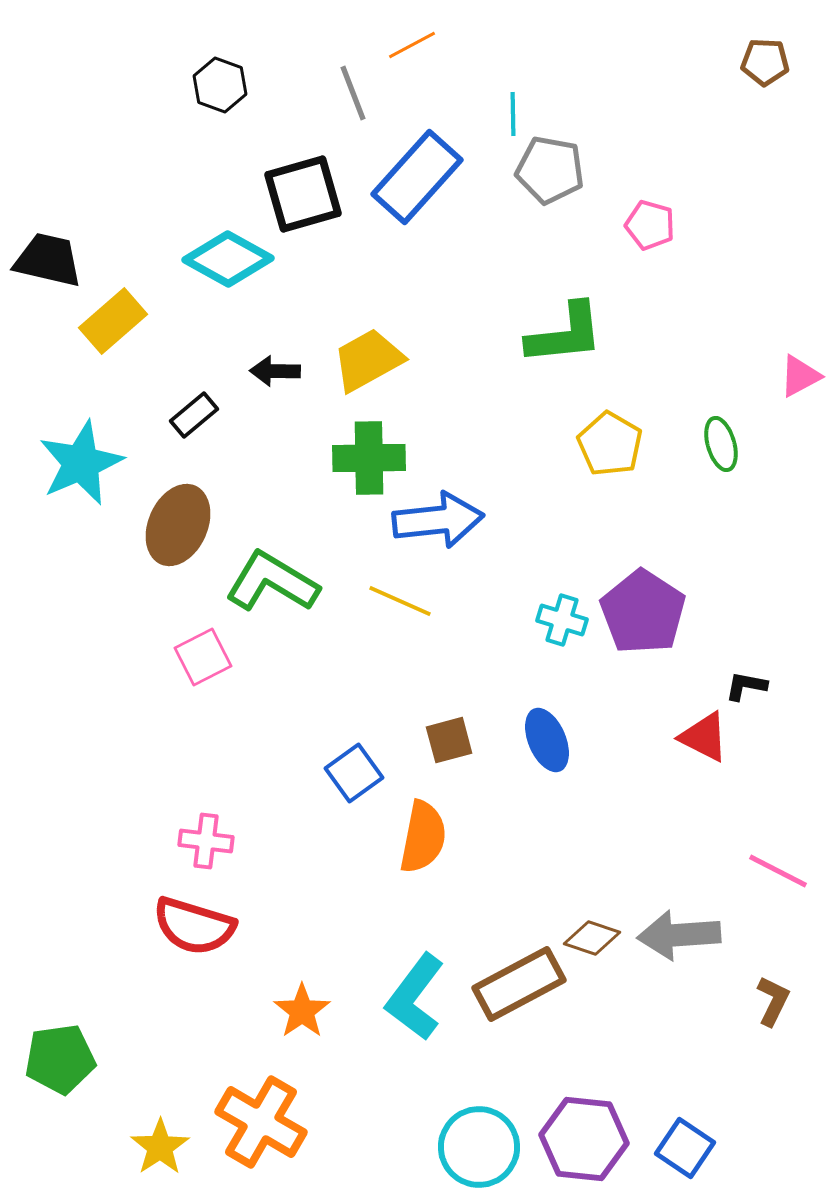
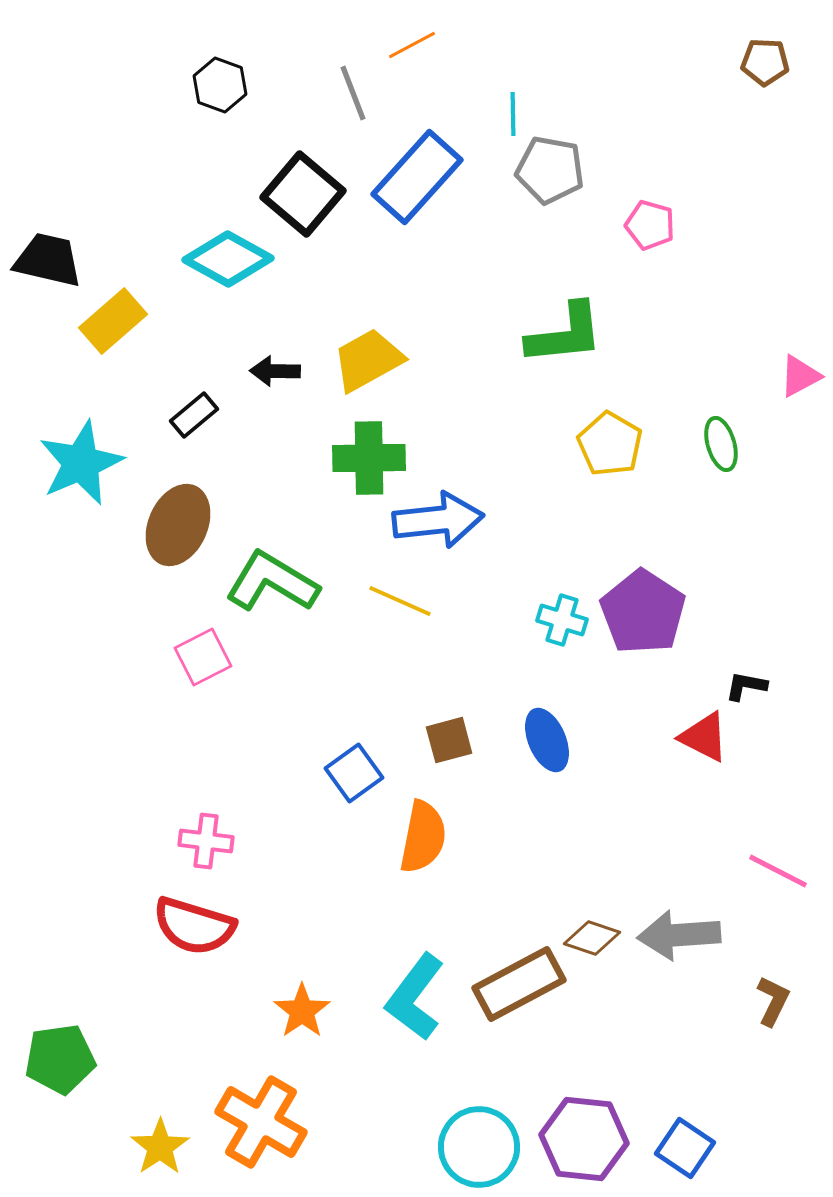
black square at (303, 194): rotated 34 degrees counterclockwise
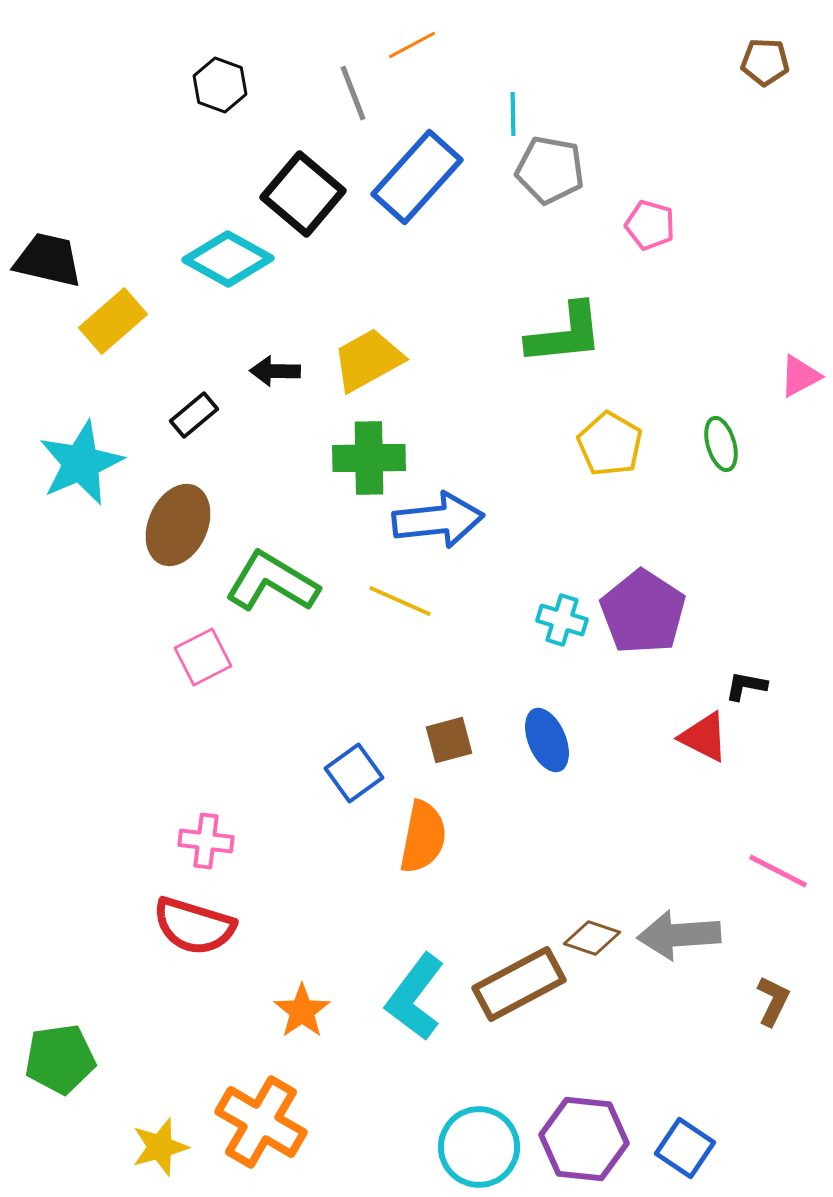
yellow star at (160, 1147): rotated 18 degrees clockwise
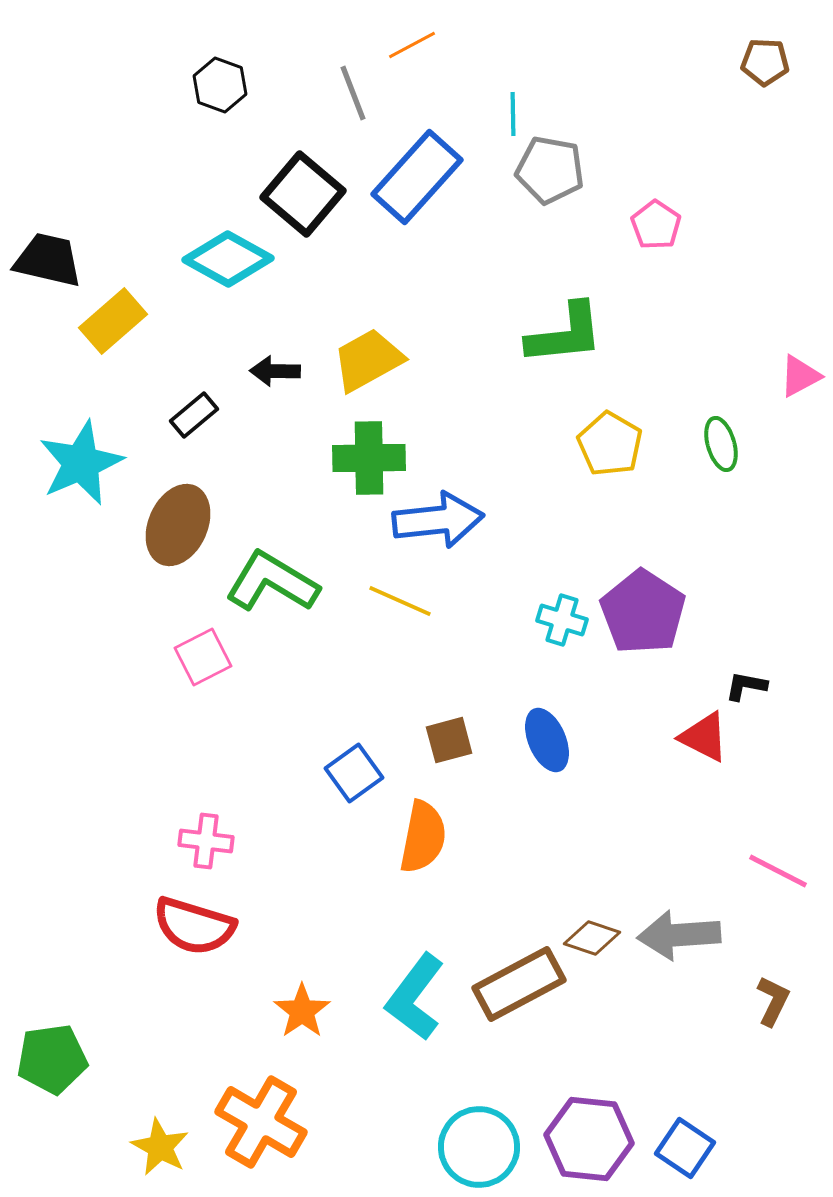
pink pentagon at (650, 225): moved 6 px right; rotated 18 degrees clockwise
green pentagon at (60, 1059): moved 8 px left
purple hexagon at (584, 1139): moved 5 px right
yellow star at (160, 1147): rotated 28 degrees counterclockwise
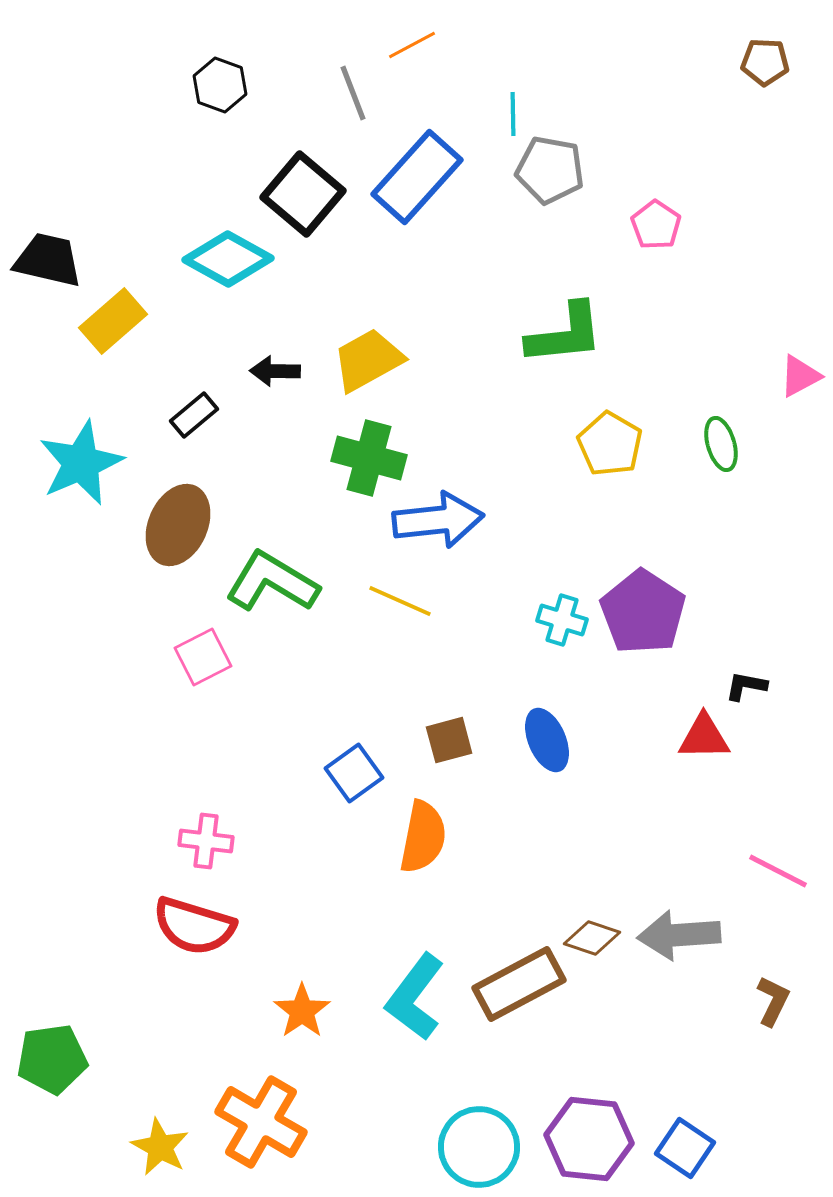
green cross at (369, 458): rotated 16 degrees clockwise
red triangle at (704, 737): rotated 28 degrees counterclockwise
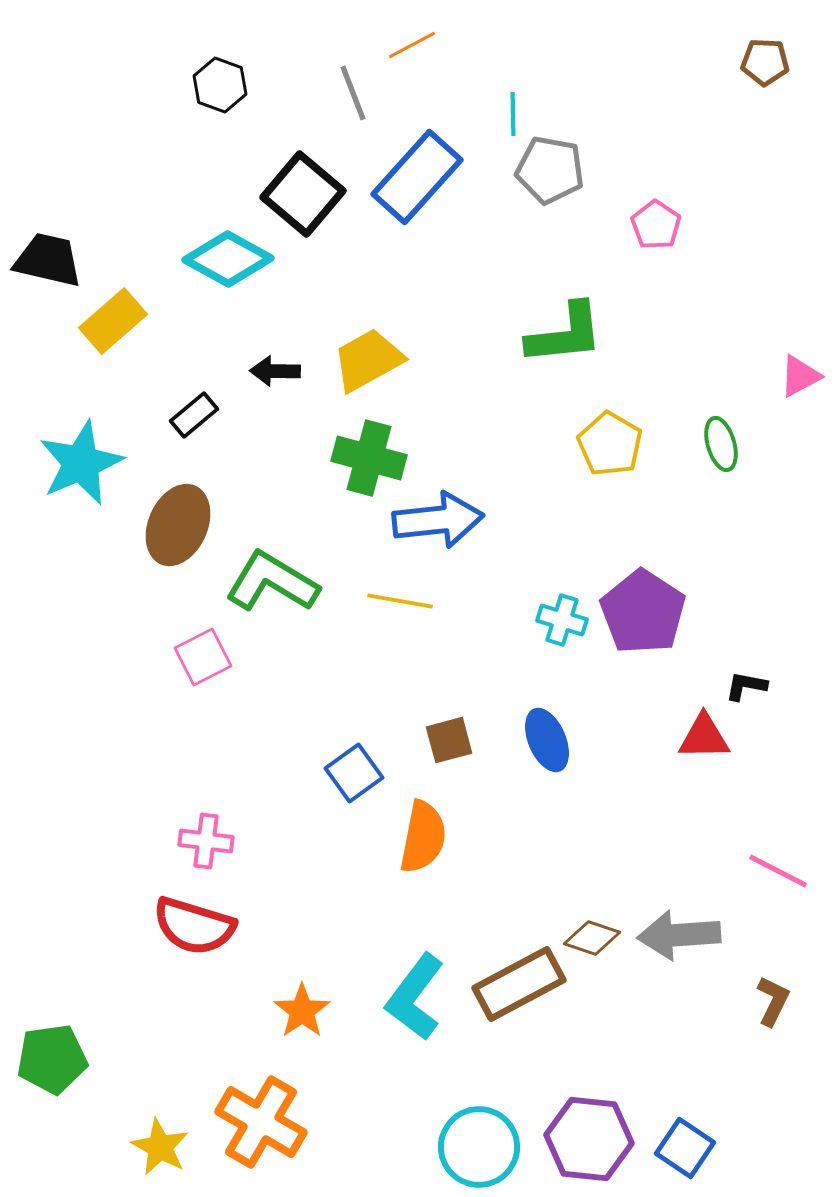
yellow line at (400, 601): rotated 14 degrees counterclockwise
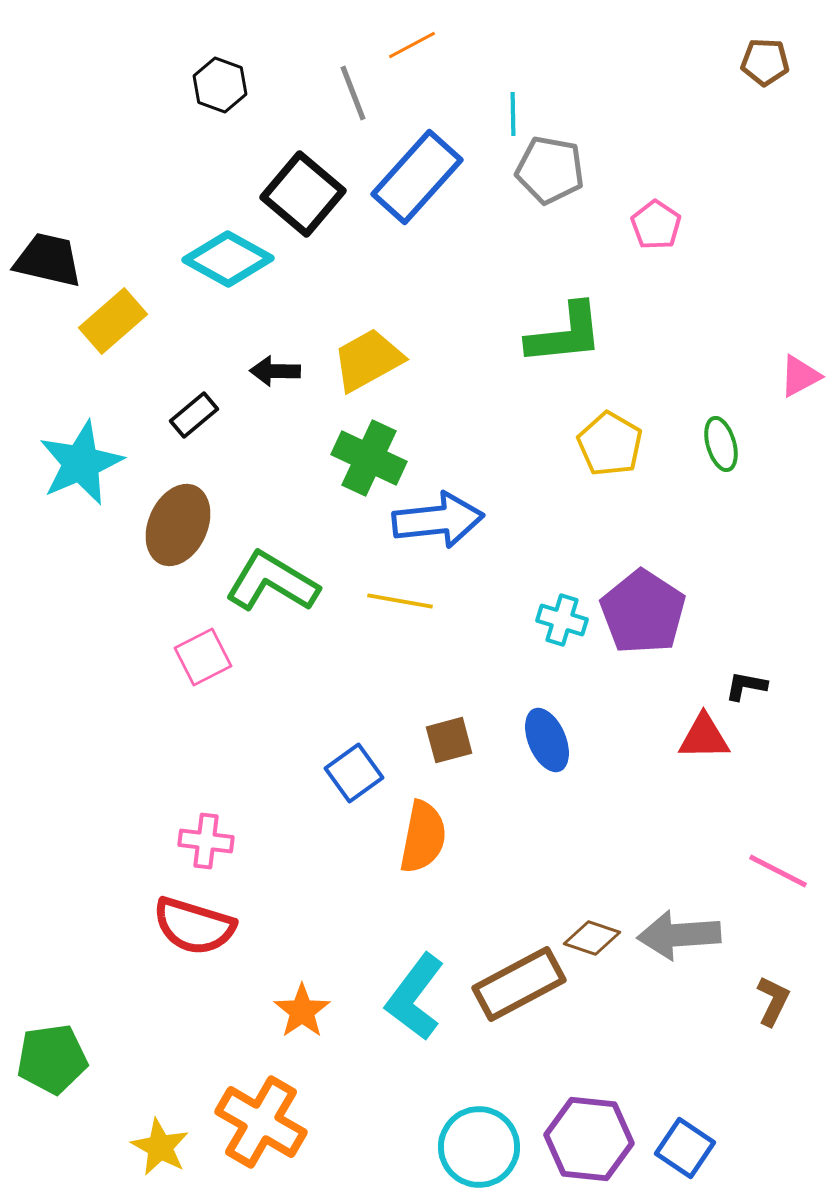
green cross at (369, 458): rotated 10 degrees clockwise
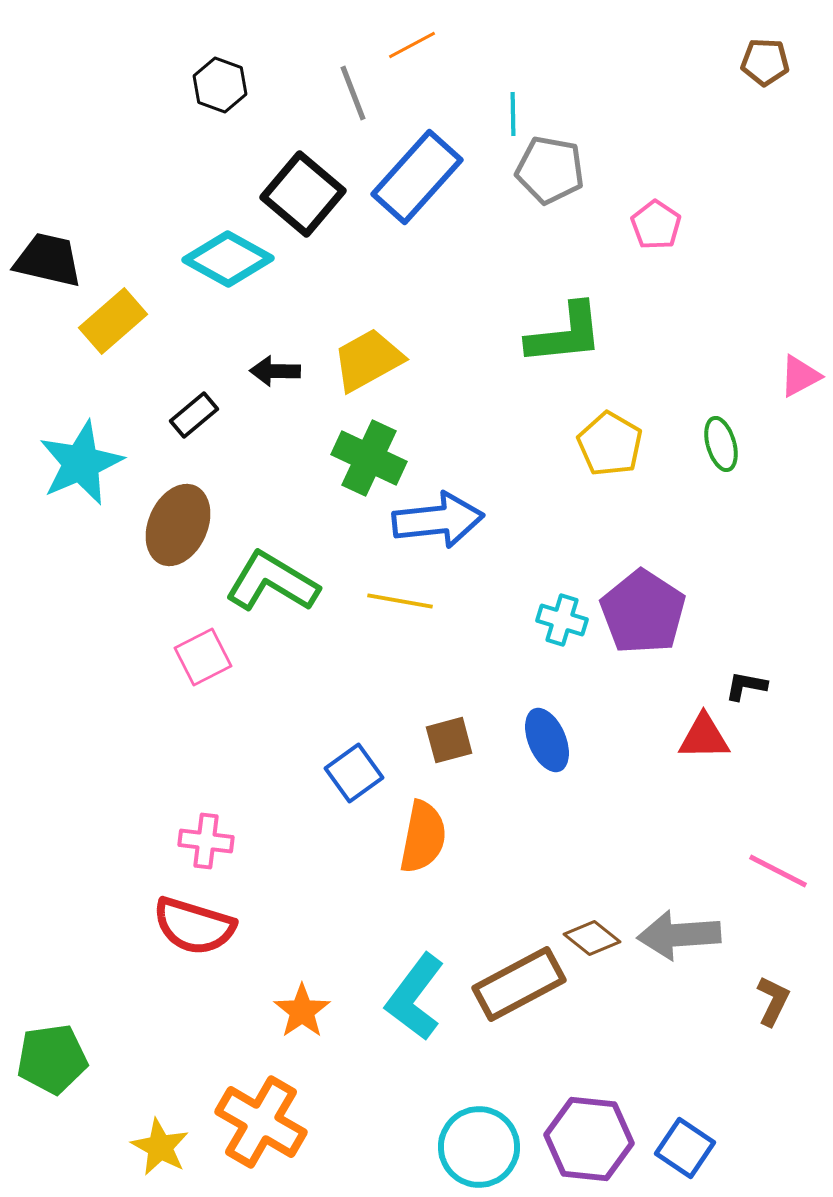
brown diamond at (592, 938): rotated 20 degrees clockwise
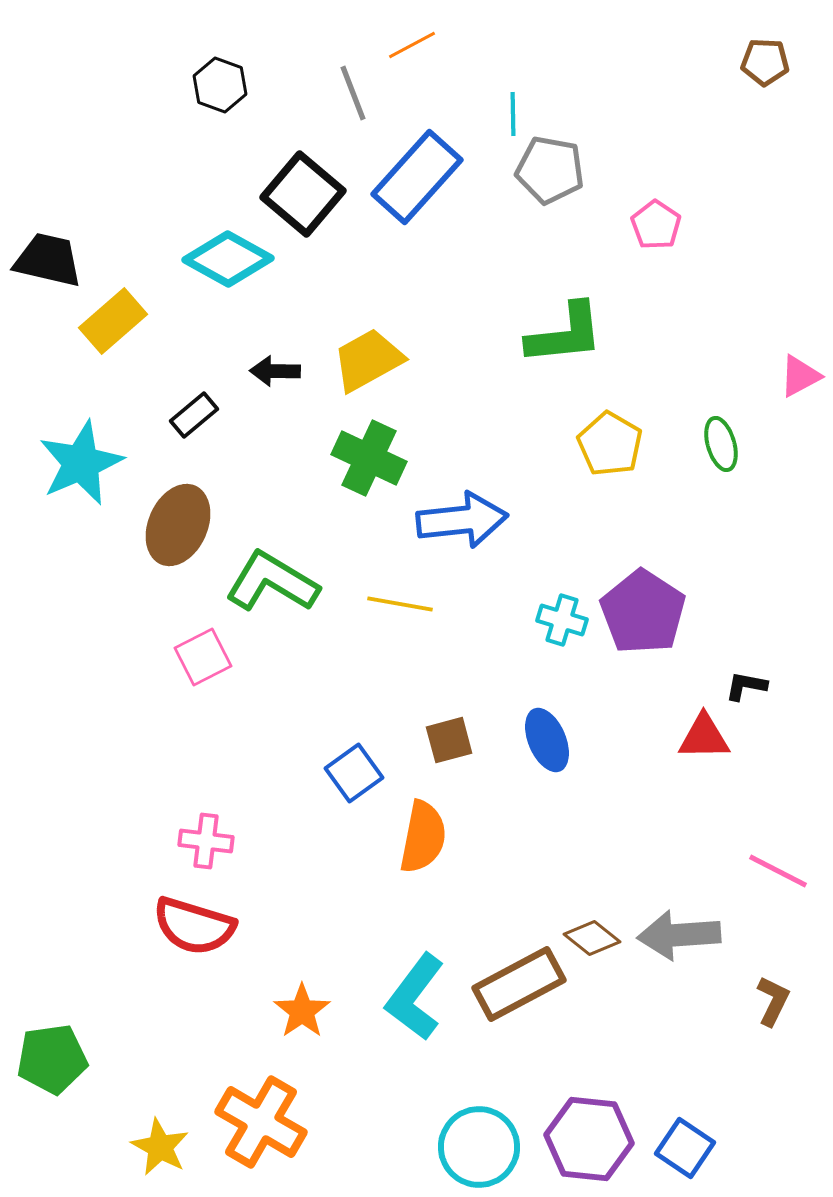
blue arrow at (438, 520): moved 24 px right
yellow line at (400, 601): moved 3 px down
